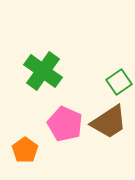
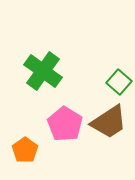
green square: rotated 15 degrees counterclockwise
pink pentagon: rotated 8 degrees clockwise
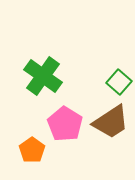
green cross: moved 5 px down
brown trapezoid: moved 2 px right
orange pentagon: moved 7 px right
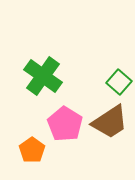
brown trapezoid: moved 1 px left
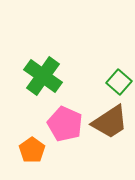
pink pentagon: rotated 8 degrees counterclockwise
